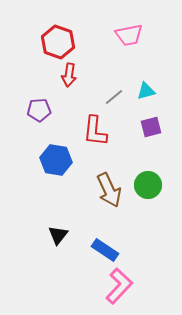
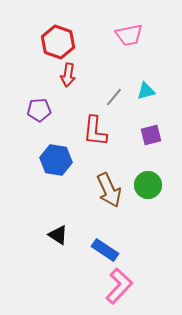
red arrow: moved 1 px left
gray line: rotated 12 degrees counterclockwise
purple square: moved 8 px down
black triangle: rotated 35 degrees counterclockwise
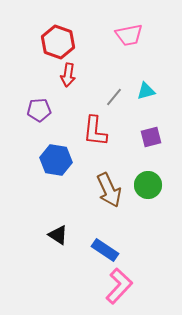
purple square: moved 2 px down
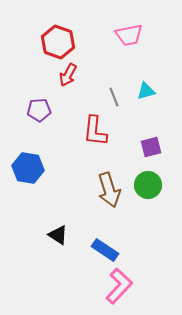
red arrow: rotated 20 degrees clockwise
gray line: rotated 60 degrees counterclockwise
purple square: moved 10 px down
blue hexagon: moved 28 px left, 8 px down
brown arrow: rotated 8 degrees clockwise
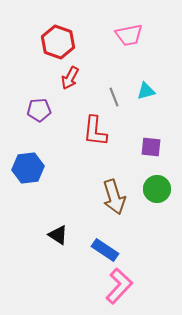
red arrow: moved 2 px right, 3 px down
purple square: rotated 20 degrees clockwise
blue hexagon: rotated 16 degrees counterclockwise
green circle: moved 9 px right, 4 px down
brown arrow: moved 5 px right, 7 px down
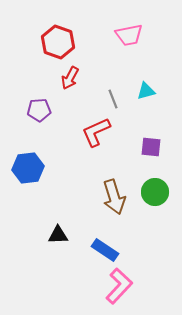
gray line: moved 1 px left, 2 px down
red L-shape: moved 1 px right, 1 px down; rotated 60 degrees clockwise
green circle: moved 2 px left, 3 px down
black triangle: rotated 35 degrees counterclockwise
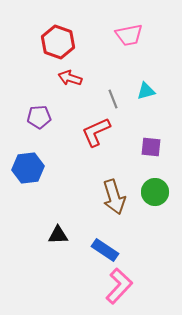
red arrow: rotated 80 degrees clockwise
purple pentagon: moved 7 px down
